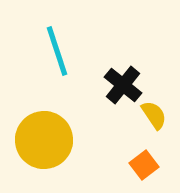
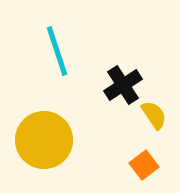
black cross: rotated 18 degrees clockwise
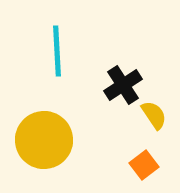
cyan line: rotated 15 degrees clockwise
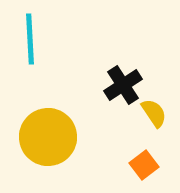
cyan line: moved 27 px left, 12 px up
yellow semicircle: moved 2 px up
yellow circle: moved 4 px right, 3 px up
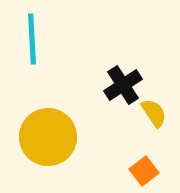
cyan line: moved 2 px right
orange square: moved 6 px down
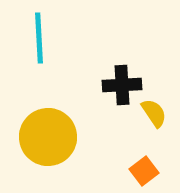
cyan line: moved 7 px right, 1 px up
black cross: moved 1 px left; rotated 30 degrees clockwise
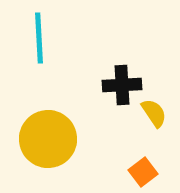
yellow circle: moved 2 px down
orange square: moved 1 px left, 1 px down
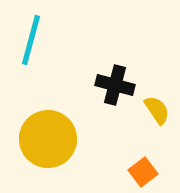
cyan line: moved 8 px left, 2 px down; rotated 18 degrees clockwise
black cross: moved 7 px left; rotated 18 degrees clockwise
yellow semicircle: moved 3 px right, 3 px up
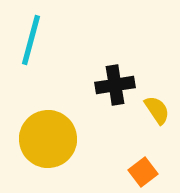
black cross: rotated 24 degrees counterclockwise
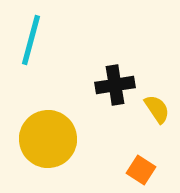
yellow semicircle: moved 1 px up
orange square: moved 2 px left, 2 px up; rotated 20 degrees counterclockwise
